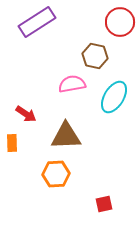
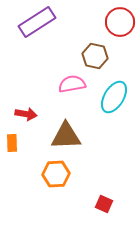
red arrow: rotated 25 degrees counterclockwise
red square: rotated 36 degrees clockwise
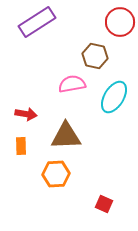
orange rectangle: moved 9 px right, 3 px down
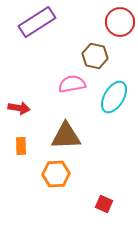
red arrow: moved 7 px left, 6 px up
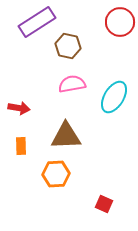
brown hexagon: moved 27 px left, 10 px up
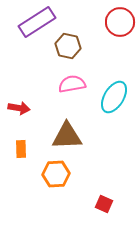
brown triangle: moved 1 px right
orange rectangle: moved 3 px down
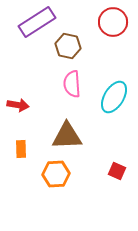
red circle: moved 7 px left
pink semicircle: rotated 84 degrees counterclockwise
red arrow: moved 1 px left, 3 px up
red square: moved 13 px right, 33 px up
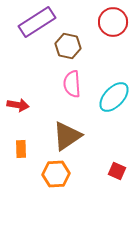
cyan ellipse: rotated 12 degrees clockwise
brown triangle: rotated 32 degrees counterclockwise
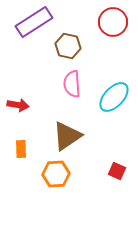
purple rectangle: moved 3 px left
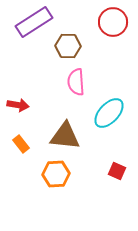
brown hexagon: rotated 10 degrees counterclockwise
pink semicircle: moved 4 px right, 2 px up
cyan ellipse: moved 5 px left, 16 px down
brown triangle: moved 2 px left; rotated 40 degrees clockwise
orange rectangle: moved 5 px up; rotated 36 degrees counterclockwise
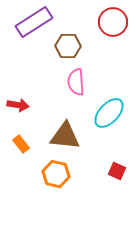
orange hexagon: rotated 16 degrees clockwise
